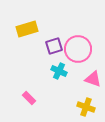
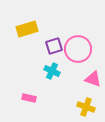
cyan cross: moved 7 px left
pink rectangle: rotated 32 degrees counterclockwise
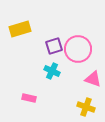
yellow rectangle: moved 7 px left
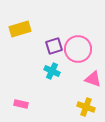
pink rectangle: moved 8 px left, 6 px down
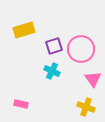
yellow rectangle: moved 4 px right, 1 px down
pink circle: moved 3 px right
pink triangle: rotated 36 degrees clockwise
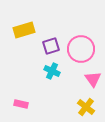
purple square: moved 3 px left
yellow cross: rotated 18 degrees clockwise
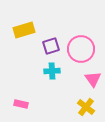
cyan cross: rotated 28 degrees counterclockwise
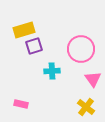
purple square: moved 17 px left
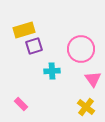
pink rectangle: rotated 32 degrees clockwise
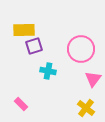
yellow rectangle: rotated 15 degrees clockwise
cyan cross: moved 4 px left; rotated 14 degrees clockwise
pink triangle: rotated 12 degrees clockwise
yellow cross: moved 1 px down
